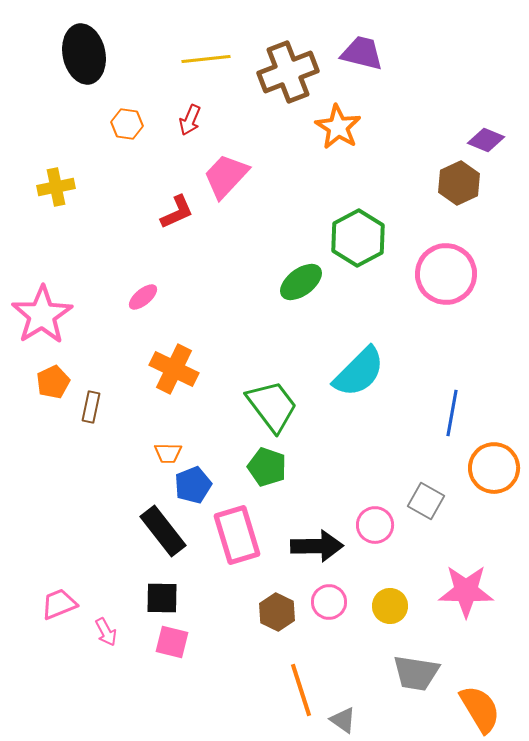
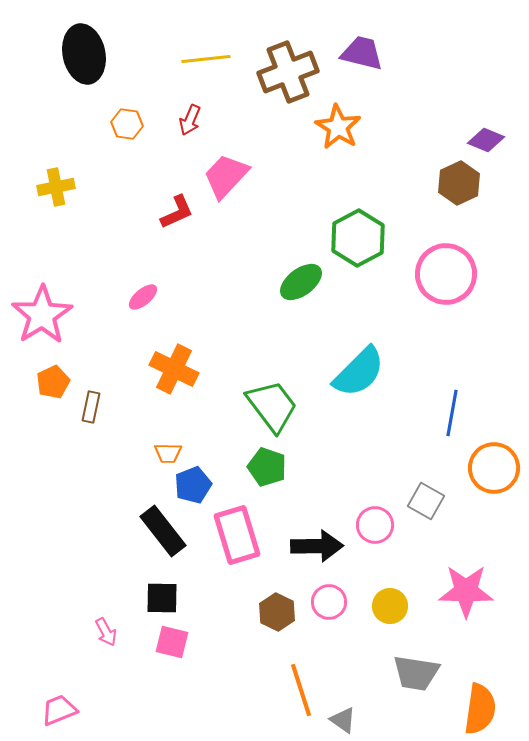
pink trapezoid at (59, 604): moved 106 px down
orange semicircle at (480, 709): rotated 39 degrees clockwise
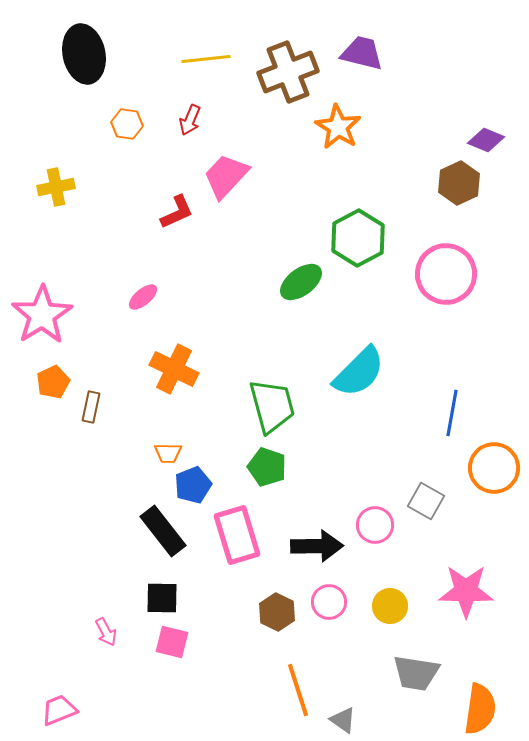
green trapezoid at (272, 406): rotated 22 degrees clockwise
orange line at (301, 690): moved 3 px left
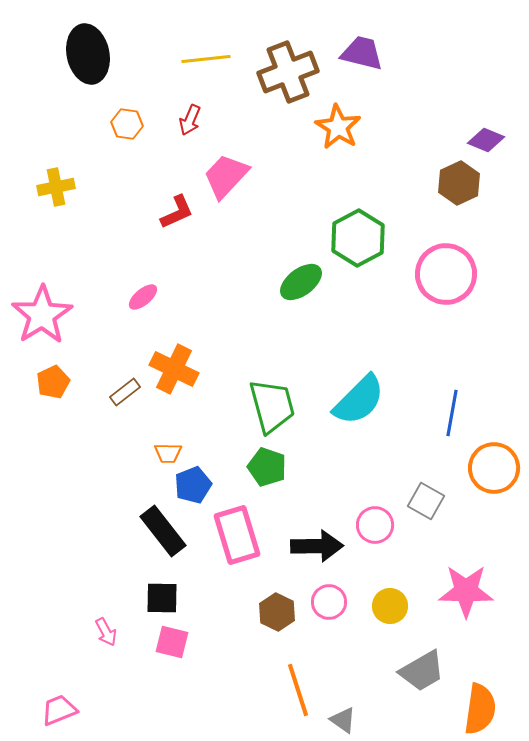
black ellipse at (84, 54): moved 4 px right
cyan semicircle at (359, 372): moved 28 px down
brown rectangle at (91, 407): moved 34 px right, 15 px up; rotated 40 degrees clockwise
gray trapezoid at (416, 673): moved 6 px right, 2 px up; rotated 39 degrees counterclockwise
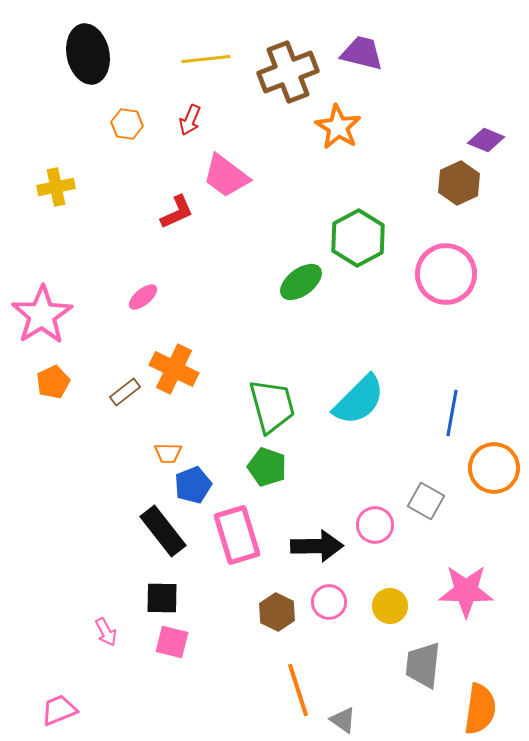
pink trapezoid at (226, 176): rotated 96 degrees counterclockwise
gray trapezoid at (422, 671): moved 1 px right, 6 px up; rotated 126 degrees clockwise
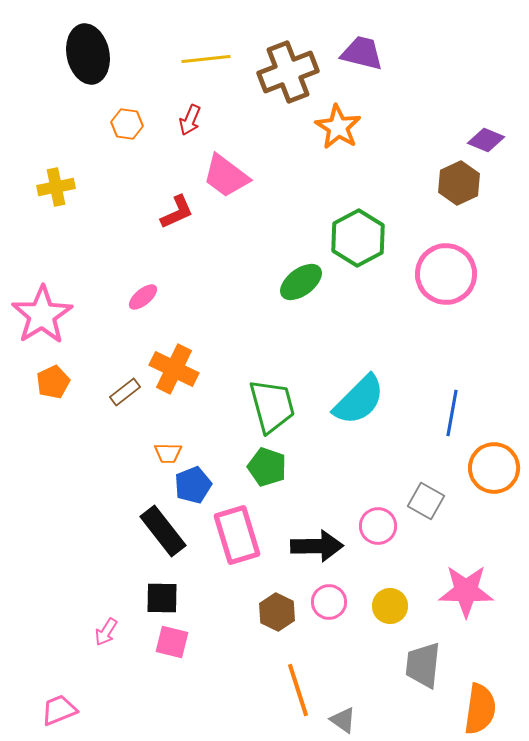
pink circle at (375, 525): moved 3 px right, 1 px down
pink arrow at (106, 632): rotated 60 degrees clockwise
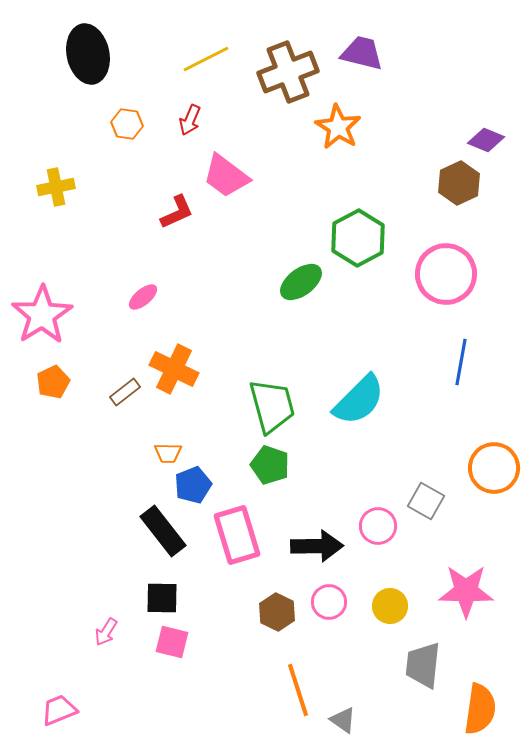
yellow line at (206, 59): rotated 21 degrees counterclockwise
blue line at (452, 413): moved 9 px right, 51 px up
green pentagon at (267, 467): moved 3 px right, 2 px up
